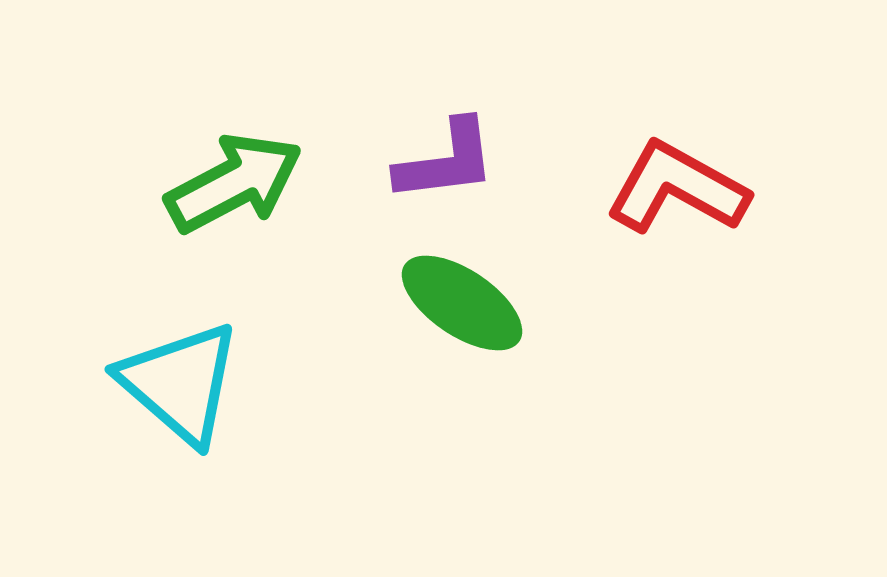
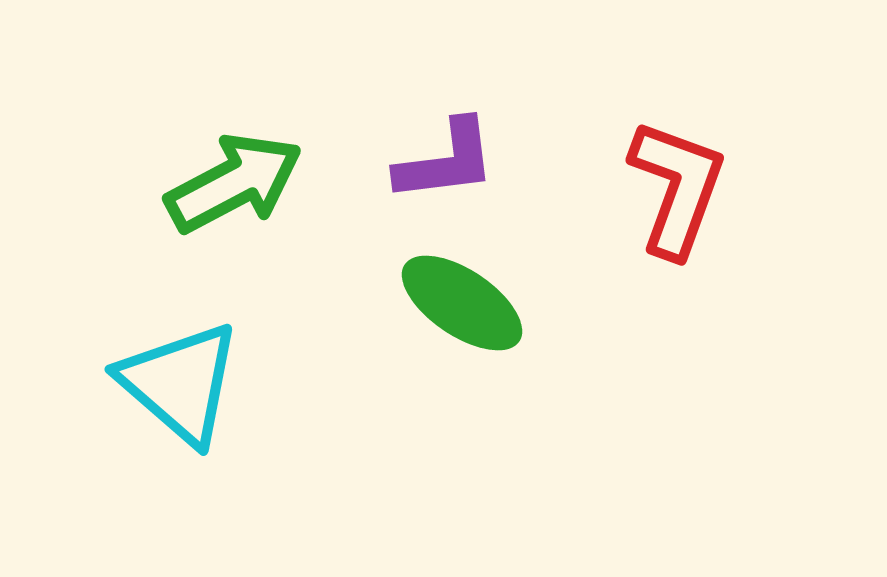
red L-shape: rotated 81 degrees clockwise
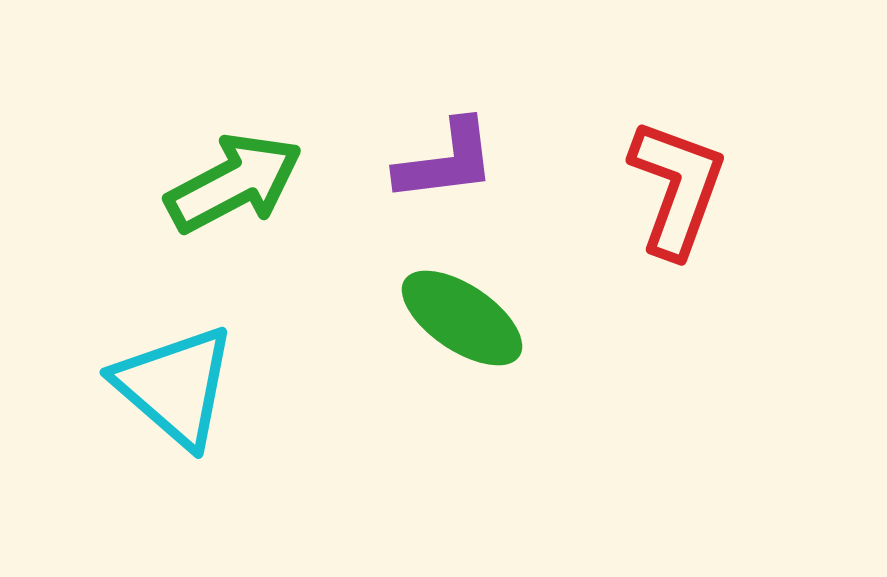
green ellipse: moved 15 px down
cyan triangle: moved 5 px left, 3 px down
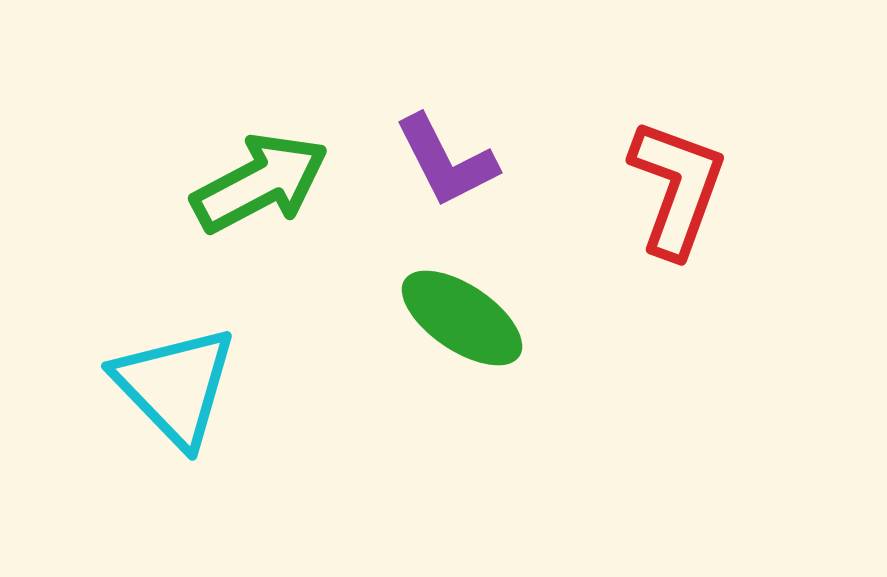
purple L-shape: rotated 70 degrees clockwise
green arrow: moved 26 px right
cyan triangle: rotated 5 degrees clockwise
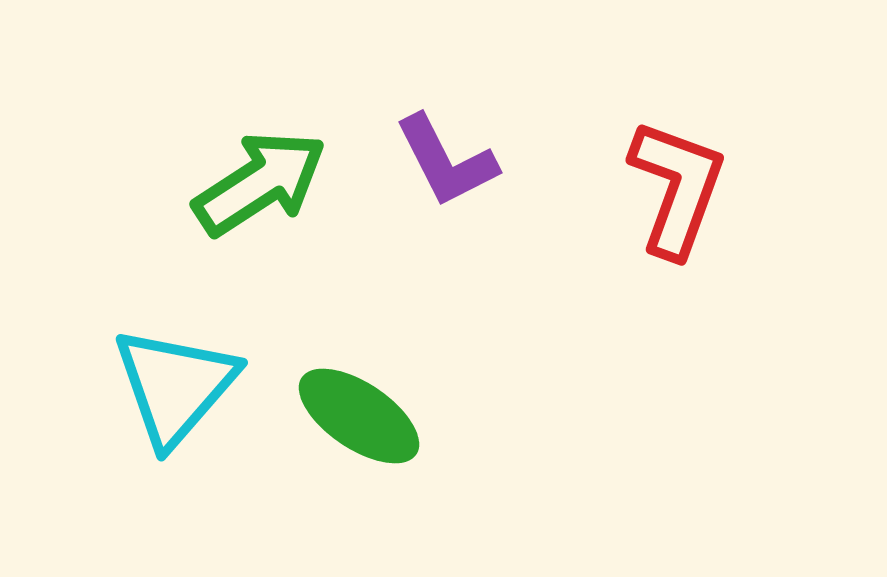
green arrow: rotated 5 degrees counterclockwise
green ellipse: moved 103 px left, 98 px down
cyan triangle: rotated 25 degrees clockwise
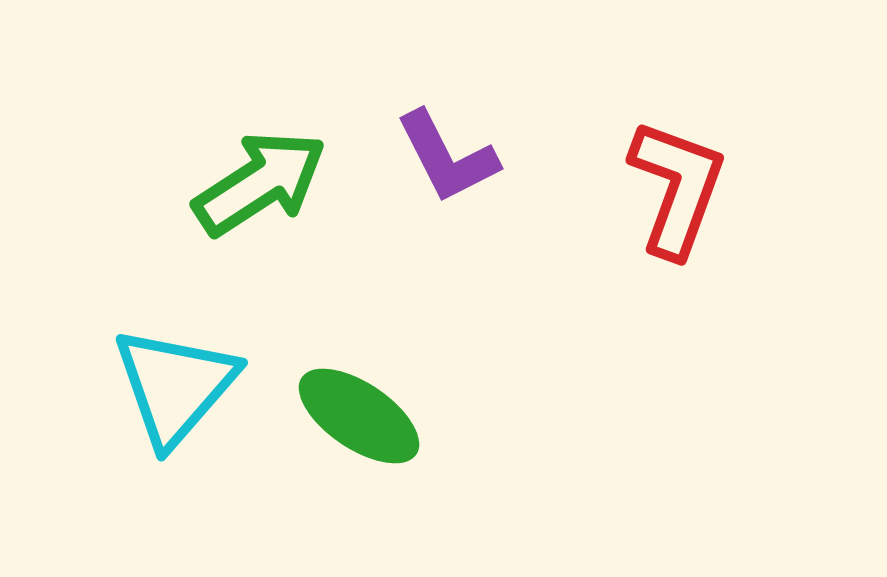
purple L-shape: moved 1 px right, 4 px up
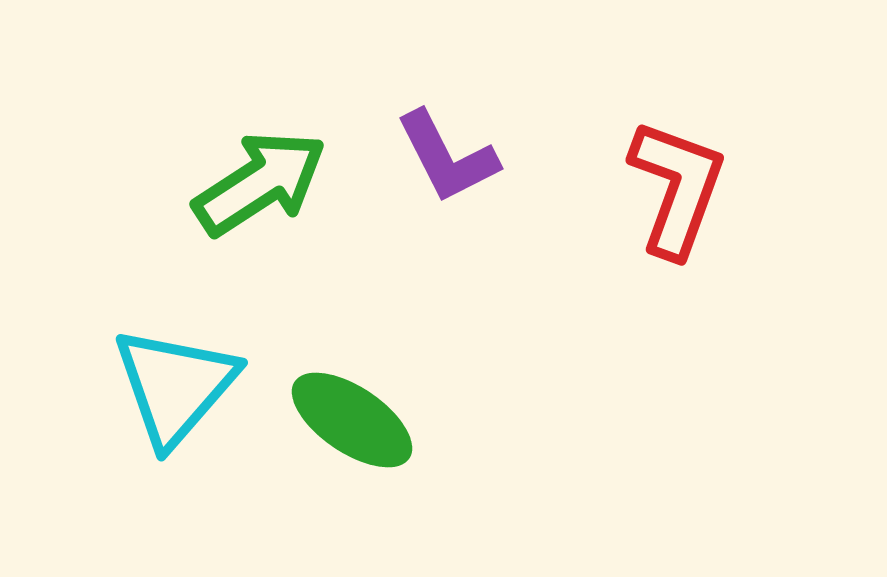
green ellipse: moved 7 px left, 4 px down
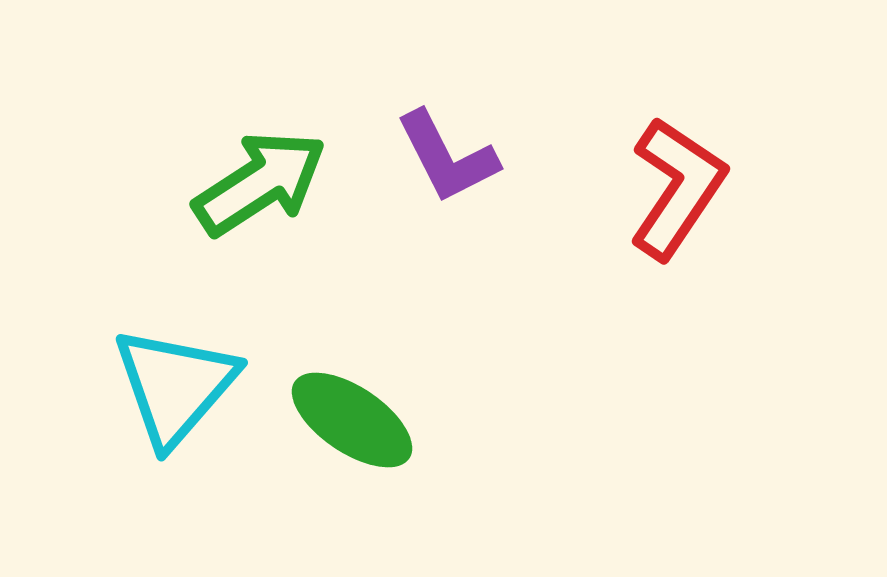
red L-shape: rotated 14 degrees clockwise
